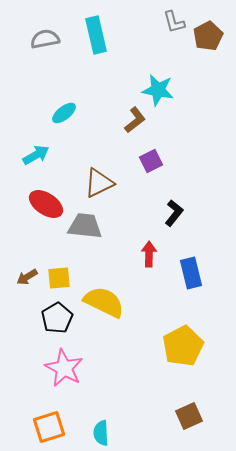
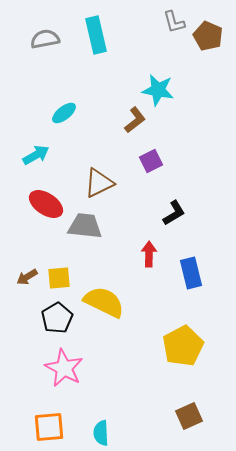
brown pentagon: rotated 20 degrees counterclockwise
black L-shape: rotated 20 degrees clockwise
orange square: rotated 12 degrees clockwise
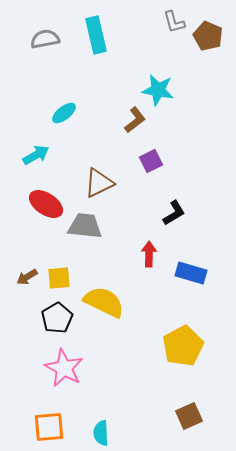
blue rectangle: rotated 60 degrees counterclockwise
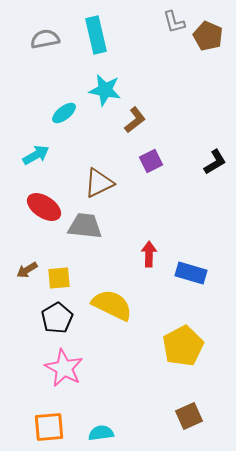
cyan star: moved 53 px left
red ellipse: moved 2 px left, 3 px down
black L-shape: moved 41 px right, 51 px up
brown arrow: moved 7 px up
yellow semicircle: moved 8 px right, 3 px down
cyan semicircle: rotated 85 degrees clockwise
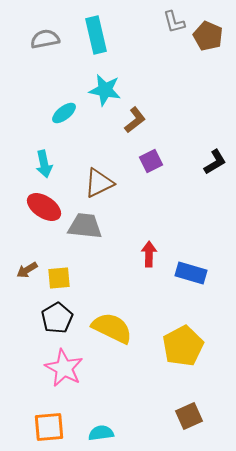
cyan arrow: moved 8 px right, 9 px down; rotated 108 degrees clockwise
yellow semicircle: moved 23 px down
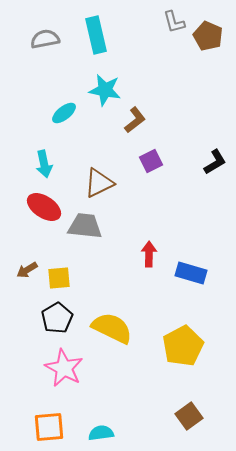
brown square: rotated 12 degrees counterclockwise
